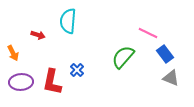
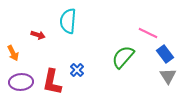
gray triangle: moved 3 px left, 2 px up; rotated 36 degrees clockwise
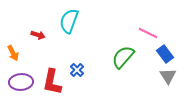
cyan semicircle: moved 1 px right; rotated 15 degrees clockwise
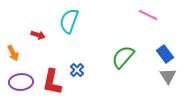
pink line: moved 18 px up
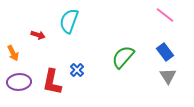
pink line: moved 17 px right; rotated 12 degrees clockwise
blue rectangle: moved 2 px up
purple ellipse: moved 2 px left
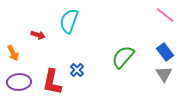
gray triangle: moved 4 px left, 2 px up
